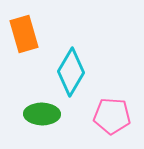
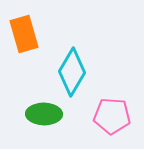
cyan diamond: moved 1 px right
green ellipse: moved 2 px right
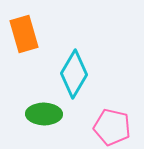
cyan diamond: moved 2 px right, 2 px down
pink pentagon: moved 11 px down; rotated 9 degrees clockwise
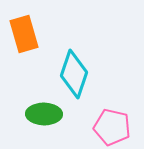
cyan diamond: rotated 12 degrees counterclockwise
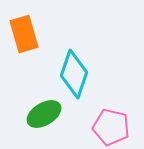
green ellipse: rotated 32 degrees counterclockwise
pink pentagon: moved 1 px left
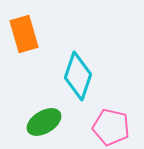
cyan diamond: moved 4 px right, 2 px down
green ellipse: moved 8 px down
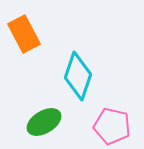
orange rectangle: rotated 12 degrees counterclockwise
pink pentagon: moved 1 px right, 1 px up
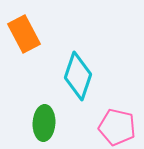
green ellipse: moved 1 px down; rotated 56 degrees counterclockwise
pink pentagon: moved 5 px right, 1 px down
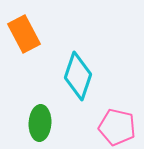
green ellipse: moved 4 px left
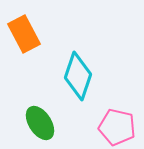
green ellipse: rotated 36 degrees counterclockwise
